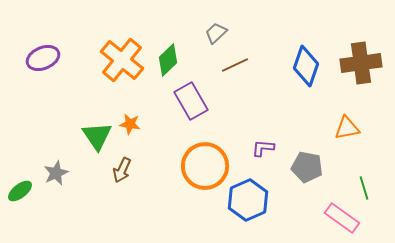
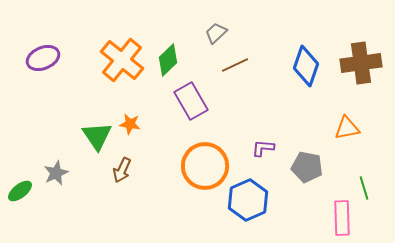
pink rectangle: rotated 52 degrees clockwise
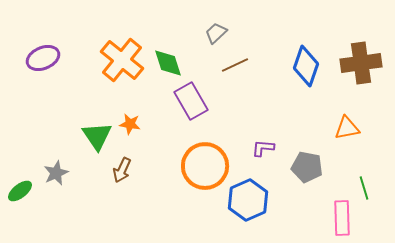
green diamond: moved 3 px down; rotated 64 degrees counterclockwise
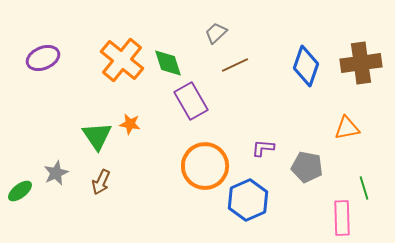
brown arrow: moved 21 px left, 12 px down
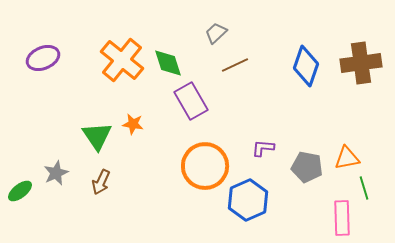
orange star: moved 3 px right
orange triangle: moved 30 px down
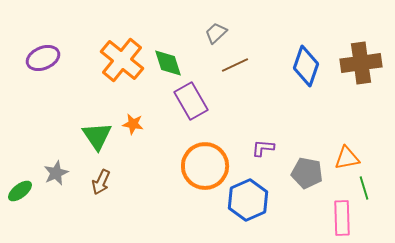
gray pentagon: moved 6 px down
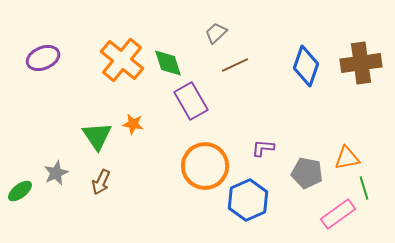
pink rectangle: moved 4 px left, 4 px up; rotated 56 degrees clockwise
